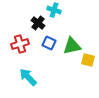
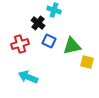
blue square: moved 2 px up
yellow square: moved 1 px left, 2 px down
cyan arrow: rotated 24 degrees counterclockwise
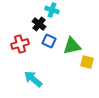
cyan cross: moved 2 px left
black cross: moved 1 px right, 1 px down
cyan arrow: moved 5 px right, 2 px down; rotated 18 degrees clockwise
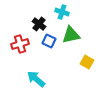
cyan cross: moved 10 px right, 2 px down
green triangle: moved 1 px left, 11 px up
yellow square: rotated 16 degrees clockwise
cyan arrow: moved 3 px right
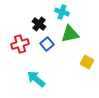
green triangle: moved 1 px left, 1 px up
blue square: moved 2 px left, 3 px down; rotated 24 degrees clockwise
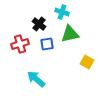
blue square: rotated 32 degrees clockwise
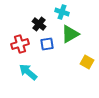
green triangle: rotated 18 degrees counterclockwise
cyan arrow: moved 8 px left, 7 px up
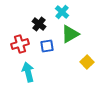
cyan cross: rotated 24 degrees clockwise
blue square: moved 2 px down
yellow square: rotated 16 degrees clockwise
cyan arrow: rotated 36 degrees clockwise
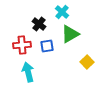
red cross: moved 2 px right, 1 px down; rotated 12 degrees clockwise
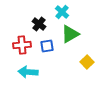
cyan arrow: rotated 72 degrees counterclockwise
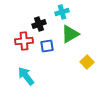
cyan cross: rotated 32 degrees clockwise
black cross: rotated 32 degrees clockwise
red cross: moved 2 px right, 4 px up
cyan arrow: moved 2 px left, 4 px down; rotated 48 degrees clockwise
